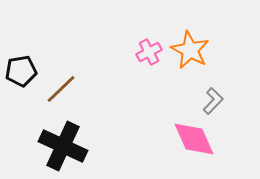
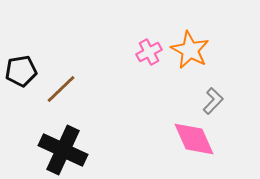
black cross: moved 4 px down
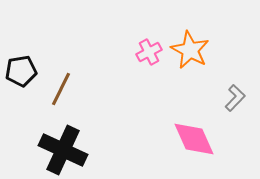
brown line: rotated 20 degrees counterclockwise
gray L-shape: moved 22 px right, 3 px up
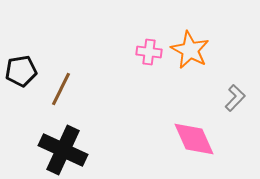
pink cross: rotated 35 degrees clockwise
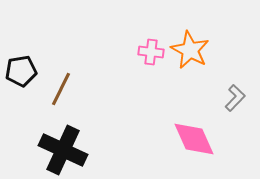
pink cross: moved 2 px right
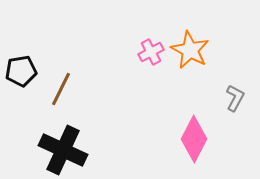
pink cross: rotated 35 degrees counterclockwise
gray L-shape: rotated 16 degrees counterclockwise
pink diamond: rotated 51 degrees clockwise
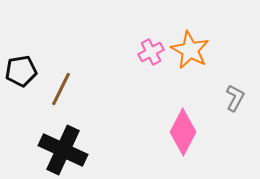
pink diamond: moved 11 px left, 7 px up
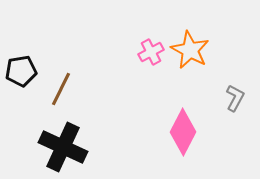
black cross: moved 3 px up
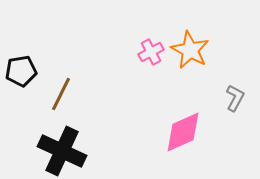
brown line: moved 5 px down
pink diamond: rotated 39 degrees clockwise
black cross: moved 1 px left, 4 px down
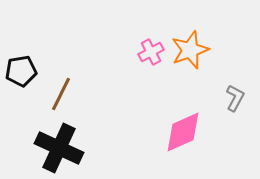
orange star: rotated 24 degrees clockwise
black cross: moved 3 px left, 3 px up
